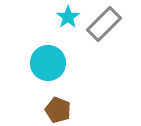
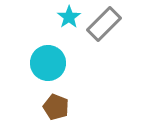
cyan star: moved 1 px right
brown pentagon: moved 2 px left, 3 px up
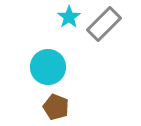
cyan circle: moved 4 px down
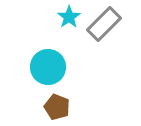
brown pentagon: moved 1 px right
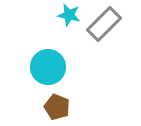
cyan star: moved 2 px up; rotated 25 degrees counterclockwise
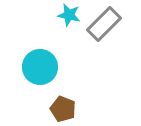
cyan circle: moved 8 px left
brown pentagon: moved 6 px right, 2 px down
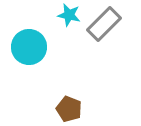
cyan circle: moved 11 px left, 20 px up
brown pentagon: moved 6 px right
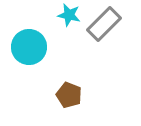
brown pentagon: moved 14 px up
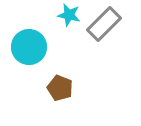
brown pentagon: moved 9 px left, 7 px up
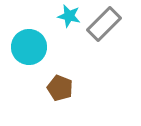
cyan star: moved 1 px down
